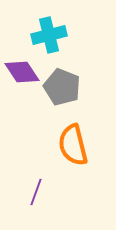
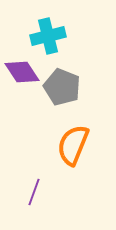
cyan cross: moved 1 px left, 1 px down
orange semicircle: rotated 36 degrees clockwise
purple line: moved 2 px left
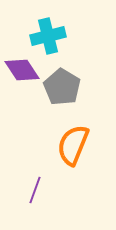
purple diamond: moved 2 px up
gray pentagon: rotated 9 degrees clockwise
purple line: moved 1 px right, 2 px up
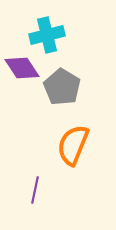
cyan cross: moved 1 px left, 1 px up
purple diamond: moved 2 px up
purple line: rotated 8 degrees counterclockwise
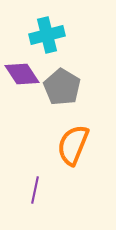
purple diamond: moved 6 px down
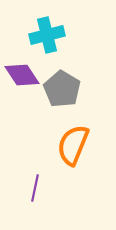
purple diamond: moved 1 px down
gray pentagon: moved 2 px down
purple line: moved 2 px up
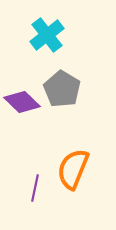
cyan cross: rotated 24 degrees counterclockwise
purple diamond: moved 27 px down; rotated 12 degrees counterclockwise
orange semicircle: moved 24 px down
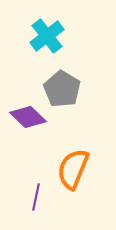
cyan cross: moved 1 px down
purple diamond: moved 6 px right, 15 px down
purple line: moved 1 px right, 9 px down
